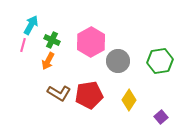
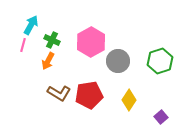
green hexagon: rotated 10 degrees counterclockwise
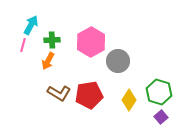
green cross: rotated 28 degrees counterclockwise
green hexagon: moved 1 px left, 31 px down; rotated 25 degrees counterclockwise
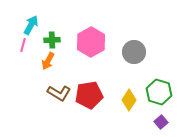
gray circle: moved 16 px right, 9 px up
purple square: moved 5 px down
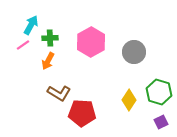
green cross: moved 2 px left, 2 px up
pink line: rotated 40 degrees clockwise
red pentagon: moved 7 px left, 18 px down; rotated 12 degrees clockwise
purple square: rotated 16 degrees clockwise
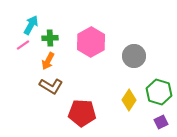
gray circle: moved 4 px down
brown L-shape: moved 8 px left, 7 px up
